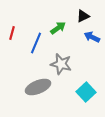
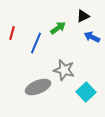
gray star: moved 3 px right, 6 px down
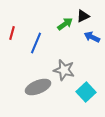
green arrow: moved 7 px right, 4 px up
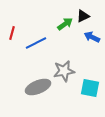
blue line: rotated 40 degrees clockwise
gray star: moved 1 px down; rotated 25 degrees counterclockwise
cyan square: moved 4 px right, 4 px up; rotated 36 degrees counterclockwise
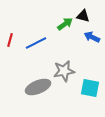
black triangle: rotated 40 degrees clockwise
red line: moved 2 px left, 7 px down
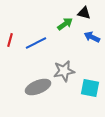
black triangle: moved 1 px right, 3 px up
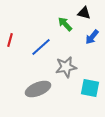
green arrow: rotated 98 degrees counterclockwise
blue arrow: rotated 77 degrees counterclockwise
blue line: moved 5 px right, 4 px down; rotated 15 degrees counterclockwise
gray star: moved 2 px right, 4 px up
gray ellipse: moved 2 px down
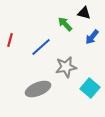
cyan square: rotated 30 degrees clockwise
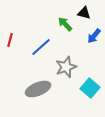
blue arrow: moved 2 px right, 1 px up
gray star: rotated 10 degrees counterclockwise
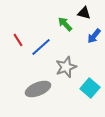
red line: moved 8 px right; rotated 48 degrees counterclockwise
